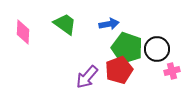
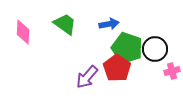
black circle: moved 2 px left
red pentagon: moved 2 px left, 2 px up; rotated 16 degrees counterclockwise
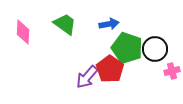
red pentagon: moved 7 px left, 1 px down
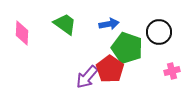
pink diamond: moved 1 px left, 1 px down
black circle: moved 4 px right, 17 px up
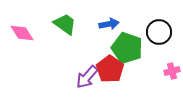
pink diamond: rotated 35 degrees counterclockwise
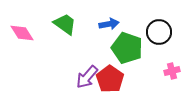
red pentagon: moved 10 px down
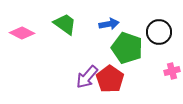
pink diamond: rotated 30 degrees counterclockwise
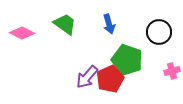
blue arrow: rotated 84 degrees clockwise
green pentagon: moved 12 px down
red pentagon: rotated 12 degrees clockwise
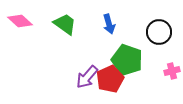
pink diamond: moved 2 px left, 12 px up; rotated 15 degrees clockwise
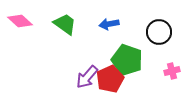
blue arrow: rotated 96 degrees clockwise
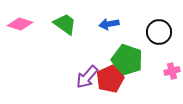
pink diamond: moved 3 px down; rotated 25 degrees counterclockwise
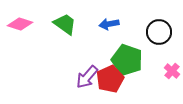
pink cross: rotated 35 degrees counterclockwise
